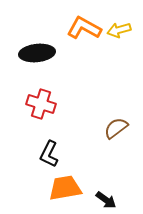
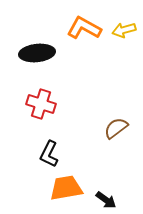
yellow arrow: moved 5 px right
orange trapezoid: moved 1 px right
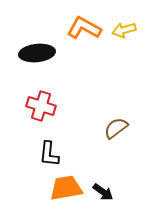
red cross: moved 2 px down
black L-shape: rotated 20 degrees counterclockwise
black arrow: moved 3 px left, 8 px up
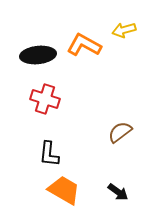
orange L-shape: moved 17 px down
black ellipse: moved 1 px right, 2 px down
red cross: moved 4 px right, 7 px up
brown semicircle: moved 4 px right, 4 px down
orange trapezoid: moved 2 px left, 2 px down; rotated 40 degrees clockwise
black arrow: moved 15 px right
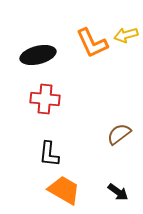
yellow arrow: moved 2 px right, 5 px down
orange L-shape: moved 8 px right, 2 px up; rotated 144 degrees counterclockwise
black ellipse: rotated 8 degrees counterclockwise
red cross: rotated 12 degrees counterclockwise
brown semicircle: moved 1 px left, 2 px down
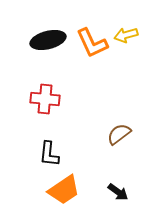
black ellipse: moved 10 px right, 15 px up
orange trapezoid: rotated 116 degrees clockwise
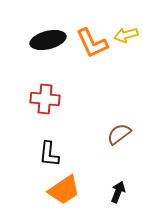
black arrow: rotated 105 degrees counterclockwise
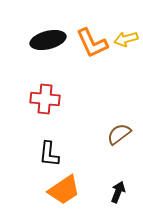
yellow arrow: moved 4 px down
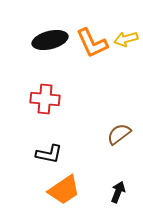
black ellipse: moved 2 px right
black L-shape: rotated 84 degrees counterclockwise
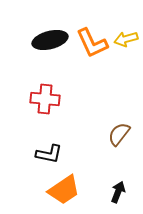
brown semicircle: rotated 15 degrees counterclockwise
